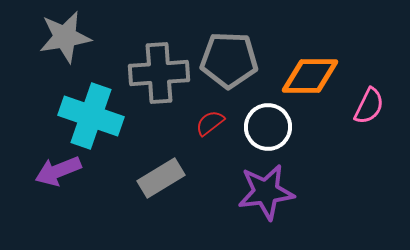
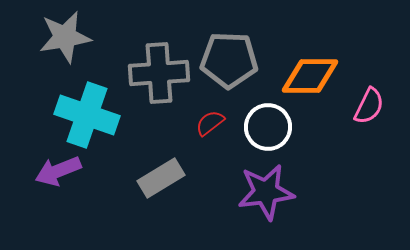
cyan cross: moved 4 px left, 1 px up
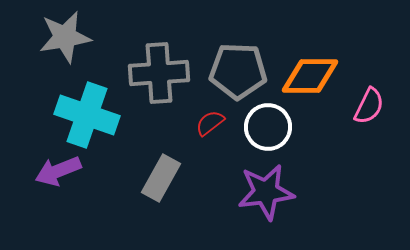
gray pentagon: moved 9 px right, 11 px down
gray rectangle: rotated 30 degrees counterclockwise
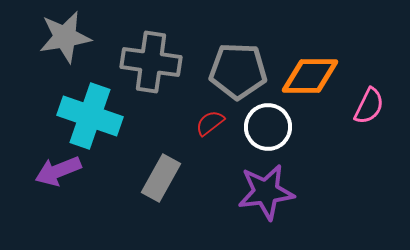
gray cross: moved 8 px left, 11 px up; rotated 12 degrees clockwise
cyan cross: moved 3 px right, 1 px down
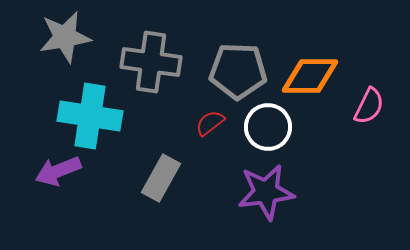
cyan cross: rotated 10 degrees counterclockwise
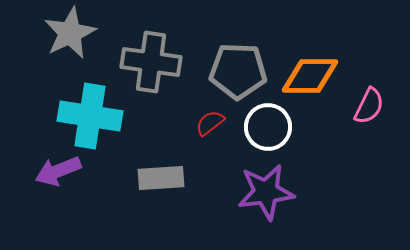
gray star: moved 5 px right, 4 px up; rotated 16 degrees counterclockwise
gray rectangle: rotated 57 degrees clockwise
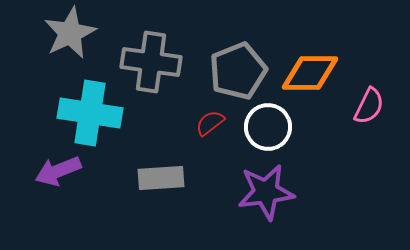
gray pentagon: rotated 24 degrees counterclockwise
orange diamond: moved 3 px up
cyan cross: moved 3 px up
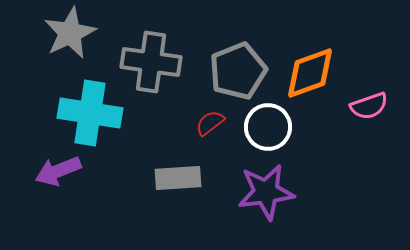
orange diamond: rotated 20 degrees counterclockwise
pink semicircle: rotated 45 degrees clockwise
gray rectangle: moved 17 px right
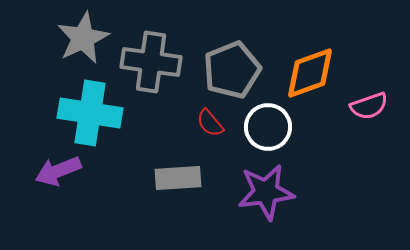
gray star: moved 13 px right, 5 px down
gray pentagon: moved 6 px left, 1 px up
red semicircle: rotated 92 degrees counterclockwise
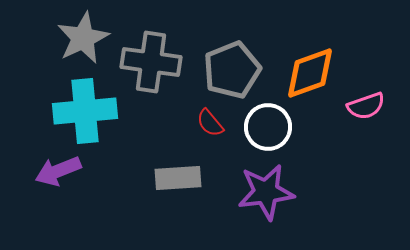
pink semicircle: moved 3 px left
cyan cross: moved 5 px left, 2 px up; rotated 14 degrees counterclockwise
